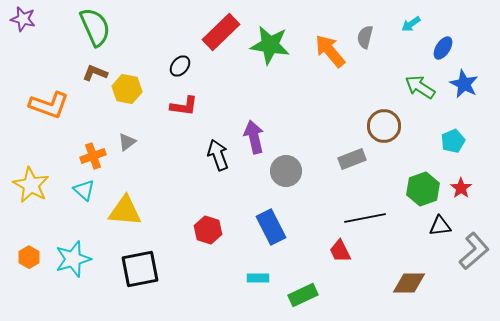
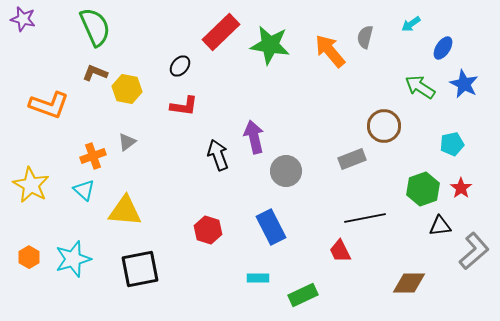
cyan pentagon: moved 1 px left, 3 px down; rotated 10 degrees clockwise
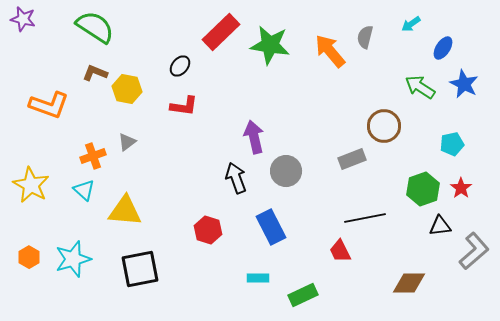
green semicircle: rotated 33 degrees counterclockwise
black arrow: moved 18 px right, 23 px down
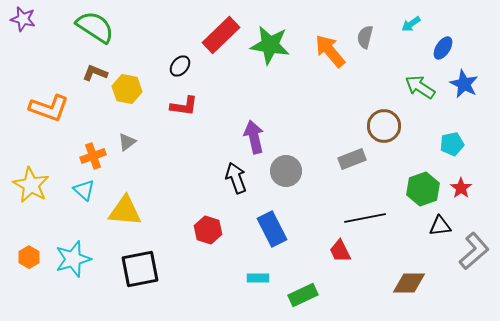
red rectangle: moved 3 px down
orange L-shape: moved 3 px down
blue rectangle: moved 1 px right, 2 px down
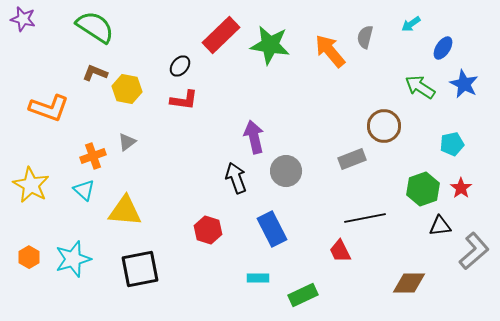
red L-shape: moved 6 px up
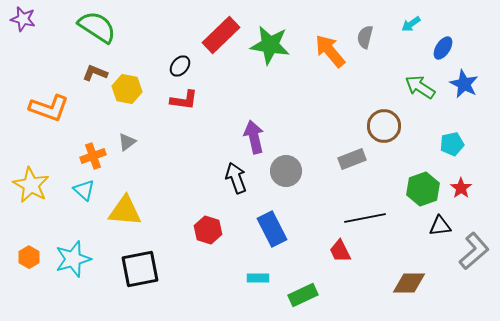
green semicircle: moved 2 px right
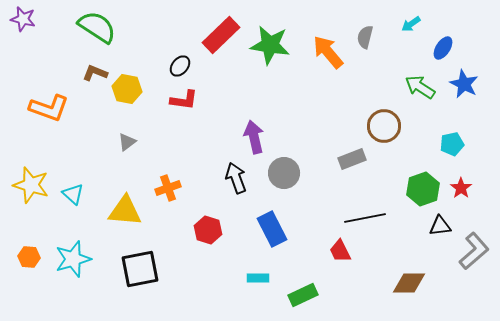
orange arrow: moved 2 px left, 1 px down
orange cross: moved 75 px right, 32 px down
gray circle: moved 2 px left, 2 px down
yellow star: rotated 12 degrees counterclockwise
cyan triangle: moved 11 px left, 4 px down
orange hexagon: rotated 25 degrees counterclockwise
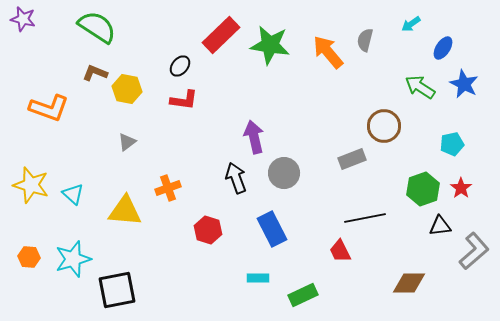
gray semicircle: moved 3 px down
black square: moved 23 px left, 21 px down
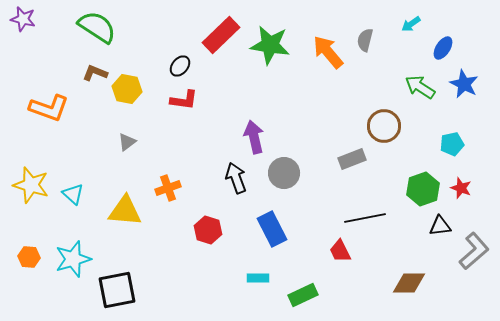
red star: rotated 15 degrees counterclockwise
